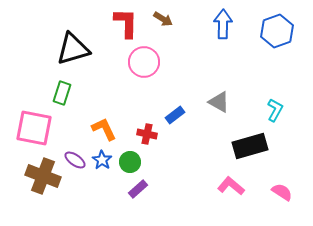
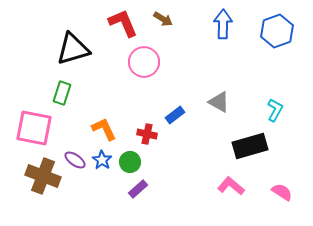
red L-shape: moved 3 px left; rotated 24 degrees counterclockwise
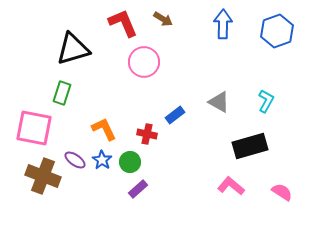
cyan L-shape: moved 9 px left, 9 px up
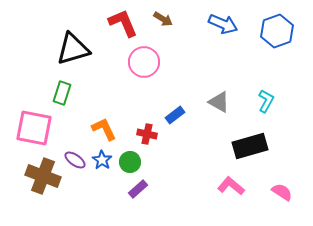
blue arrow: rotated 112 degrees clockwise
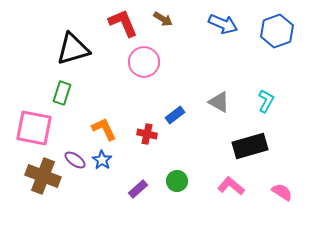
green circle: moved 47 px right, 19 px down
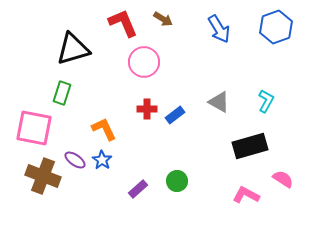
blue arrow: moved 4 px left, 5 px down; rotated 36 degrees clockwise
blue hexagon: moved 1 px left, 4 px up
red cross: moved 25 px up; rotated 12 degrees counterclockwise
pink L-shape: moved 15 px right, 9 px down; rotated 12 degrees counterclockwise
pink semicircle: moved 1 px right, 13 px up
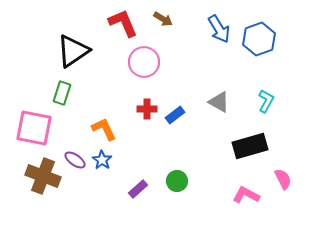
blue hexagon: moved 17 px left, 12 px down
black triangle: moved 2 px down; rotated 18 degrees counterclockwise
pink semicircle: rotated 30 degrees clockwise
